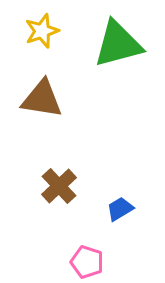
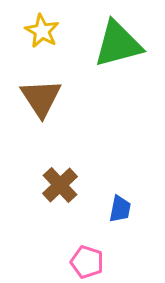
yellow star: rotated 24 degrees counterclockwise
brown triangle: moved 1 px left, 1 px up; rotated 48 degrees clockwise
brown cross: moved 1 px right, 1 px up
blue trapezoid: rotated 132 degrees clockwise
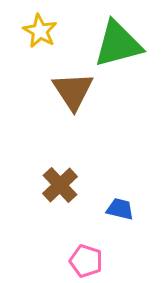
yellow star: moved 2 px left
brown triangle: moved 32 px right, 7 px up
blue trapezoid: rotated 88 degrees counterclockwise
pink pentagon: moved 1 px left, 1 px up
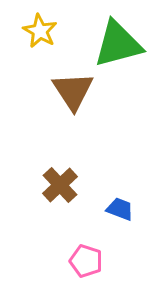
blue trapezoid: rotated 8 degrees clockwise
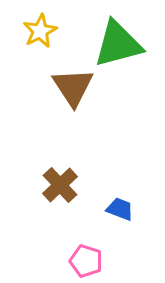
yellow star: rotated 16 degrees clockwise
brown triangle: moved 4 px up
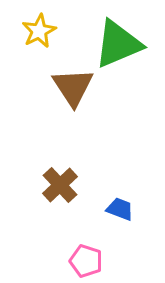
yellow star: moved 1 px left
green triangle: rotated 8 degrees counterclockwise
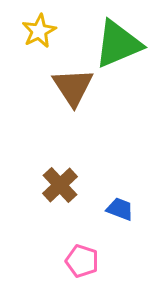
pink pentagon: moved 4 px left
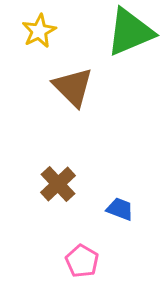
green triangle: moved 12 px right, 12 px up
brown triangle: rotated 12 degrees counterclockwise
brown cross: moved 2 px left, 1 px up
pink pentagon: rotated 12 degrees clockwise
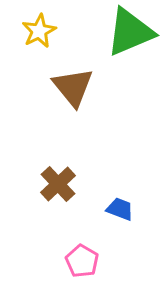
brown triangle: rotated 6 degrees clockwise
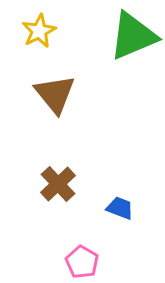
green triangle: moved 3 px right, 4 px down
brown triangle: moved 18 px left, 7 px down
blue trapezoid: moved 1 px up
pink pentagon: moved 1 px down
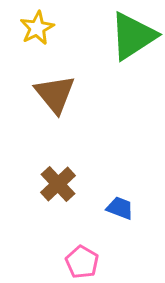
yellow star: moved 2 px left, 3 px up
green triangle: rotated 10 degrees counterclockwise
